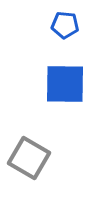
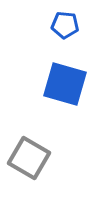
blue square: rotated 15 degrees clockwise
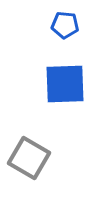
blue square: rotated 18 degrees counterclockwise
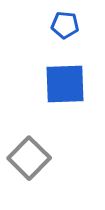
gray square: rotated 15 degrees clockwise
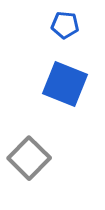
blue square: rotated 24 degrees clockwise
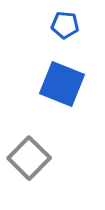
blue square: moved 3 px left
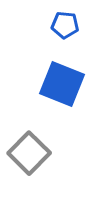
gray square: moved 5 px up
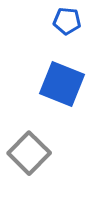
blue pentagon: moved 2 px right, 4 px up
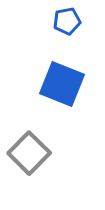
blue pentagon: rotated 16 degrees counterclockwise
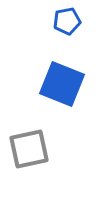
gray square: moved 4 px up; rotated 33 degrees clockwise
